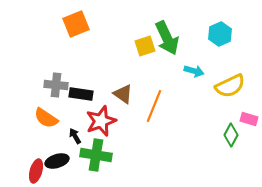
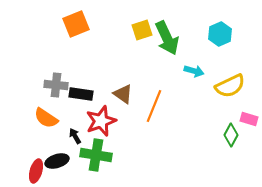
yellow square: moved 3 px left, 16 px up
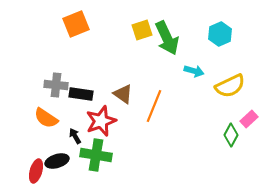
pink rectangle: rotated 60 degrees counterclockwise
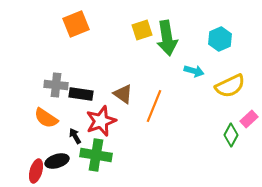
cyan hexagon: moved 5 px down
green arrow: rotated 16 degrees clockwise
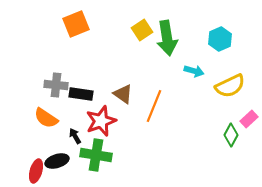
yellow square: rotated 15 degrees counterclockwise
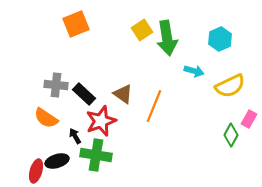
black rectangle: moved 3 px right; rotated 35 degrees clockwise
pink rectangle: rotated 18 degrees counterclockwise
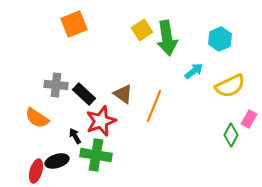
orange square: moved 2 px left
cyan arrow: rotated 54 degrees counterclockwise
orange semicircle: moved 9 px left
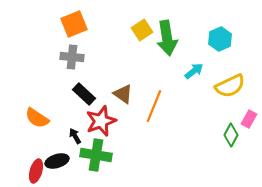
gray cross: moved 16 px right, 28 px up
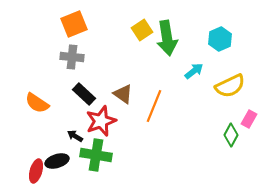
orange semicircle: moved 15 px up
black arrow: rotated 28 degrees counterclockwise
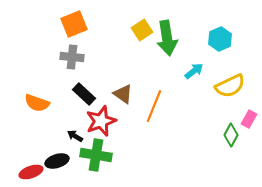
orange semicircle: rotated 15 degrees counterclockwise
red ellipse: moved 5 px left, 1 px down; rotated 55 degrees clockwise
